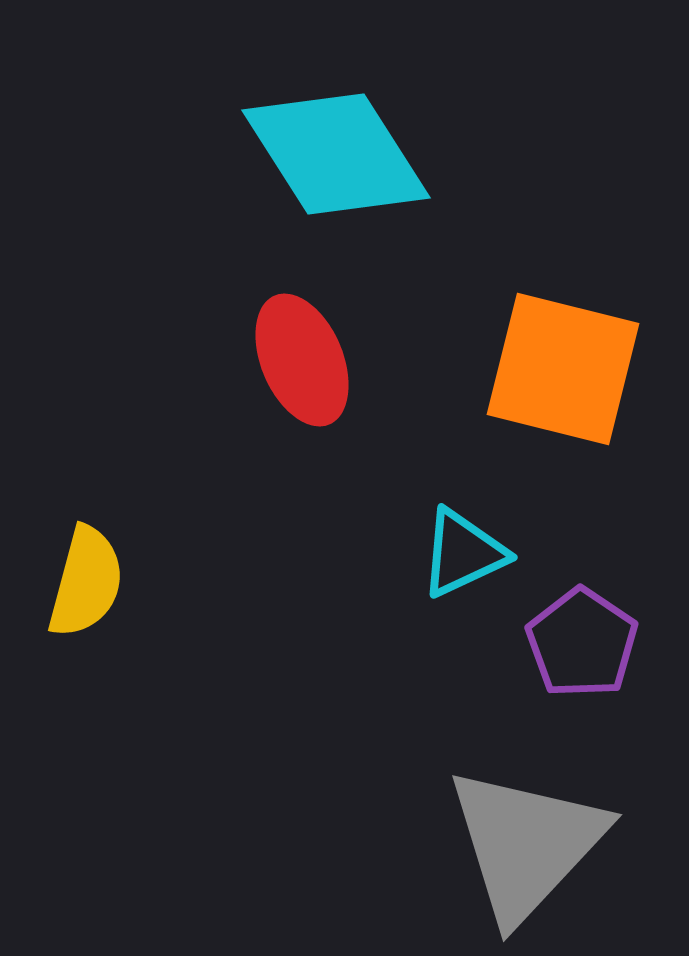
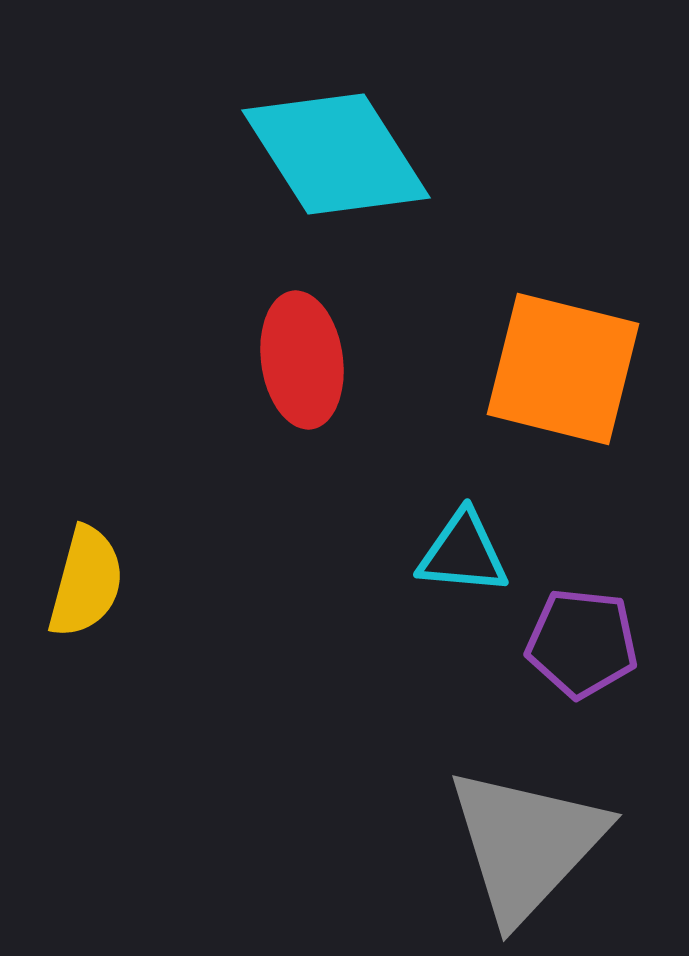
red ellipse: rotated 15 degrees clockwise
cyan triangle: rotated 30 degrees clockwise
purple pentagon: rotated 28 degrees counterclockwise
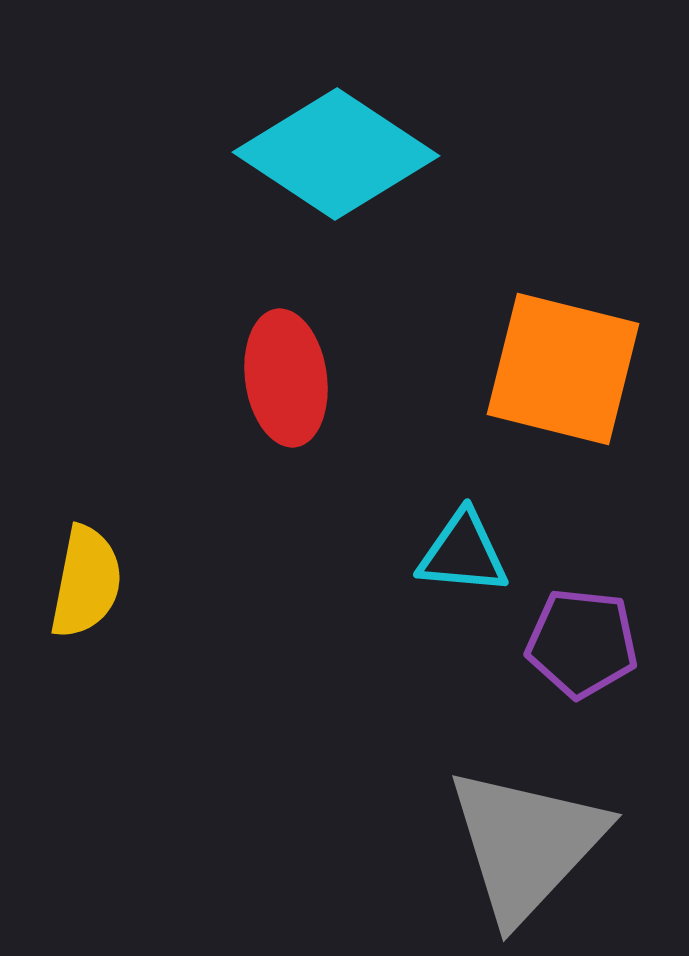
cyan diamond: rotated 24 degrees counterclockwise
red ellipse: moved 16 px left, 18 px down
yellow semicircle: rotated 4 degrees counterclockwise
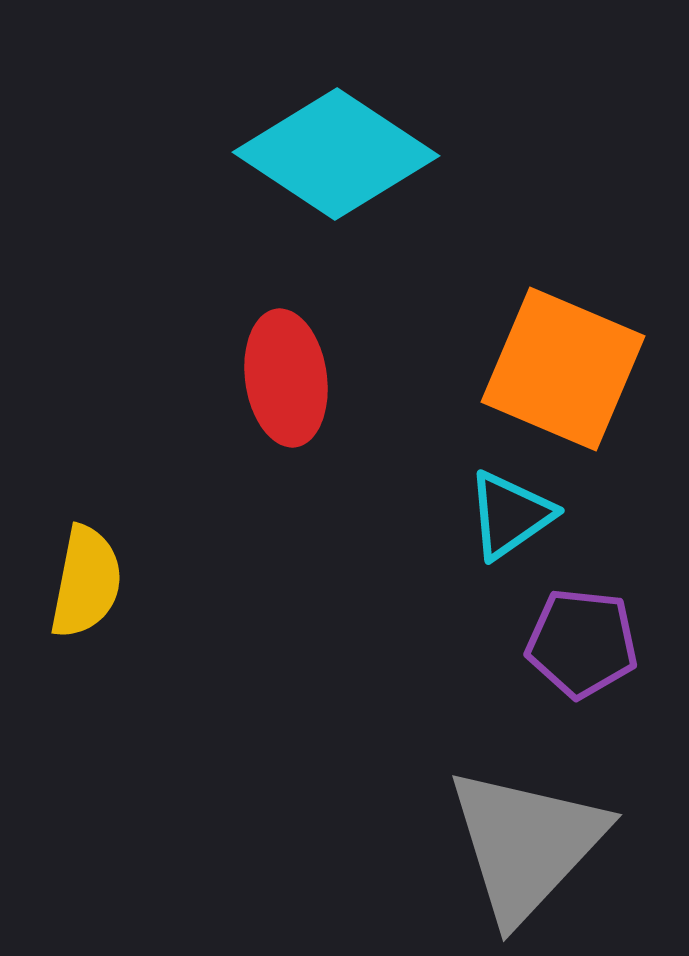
orange square: rotated 9 degrees clockwise
cyan triangle: moved 47 px right, 38 px up; rotated 40 degrees counterclockwise
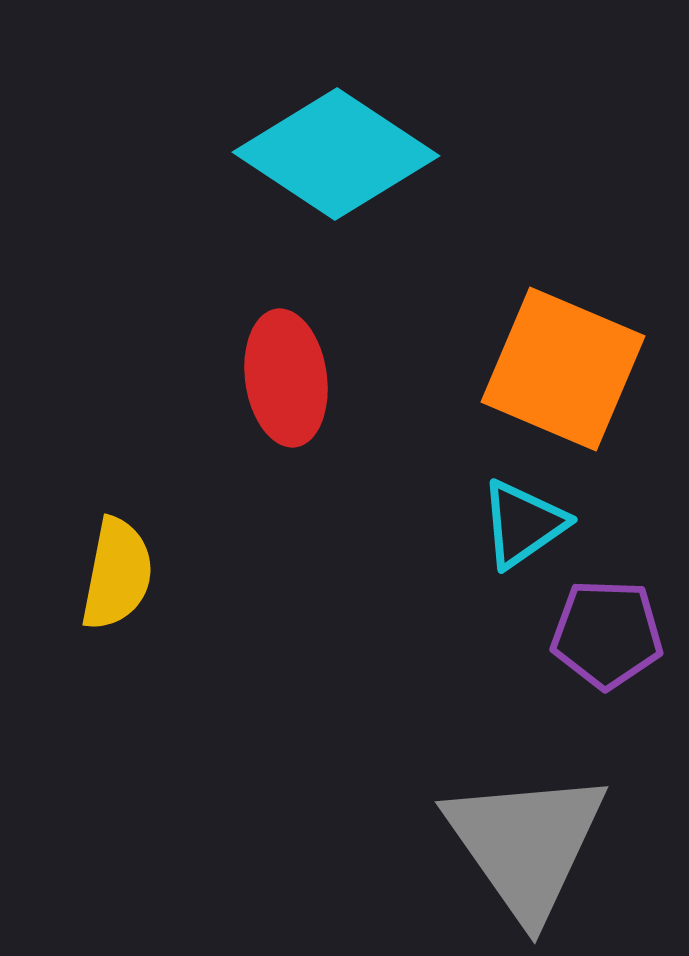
cyan triangle: moved 13 px right, 9 px down
yellow semicircle: moved 31 px right, 8 px up
purple pentagon: moved 25 px right, 9 px up; rotated 4 degrees counterclockwise
gray triangle: rotated 18 degrees counterclockwise
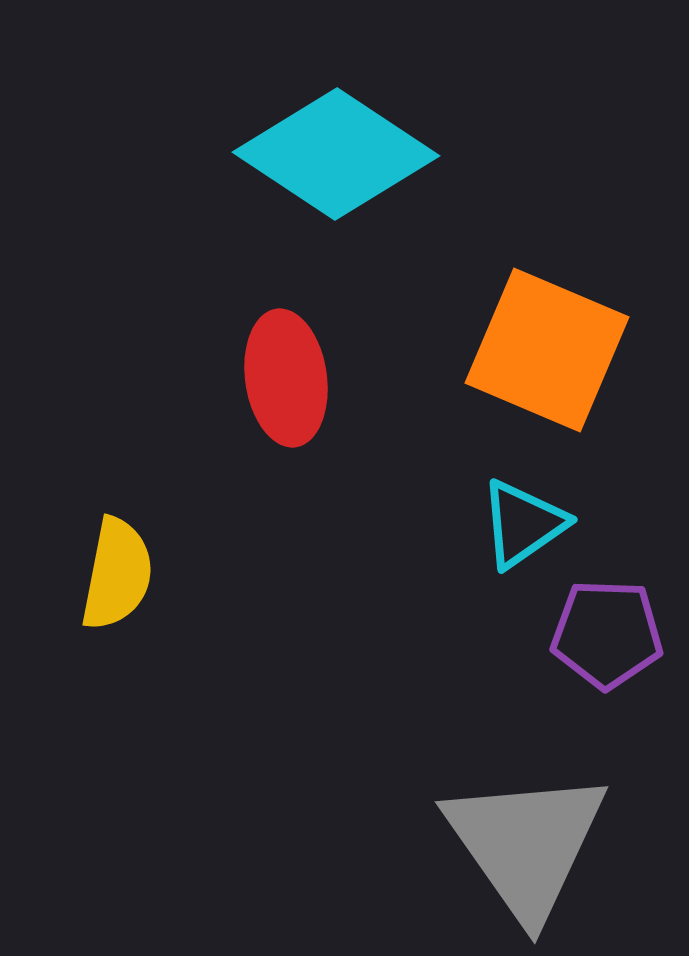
orange square: moved 16 px left, 19 px up
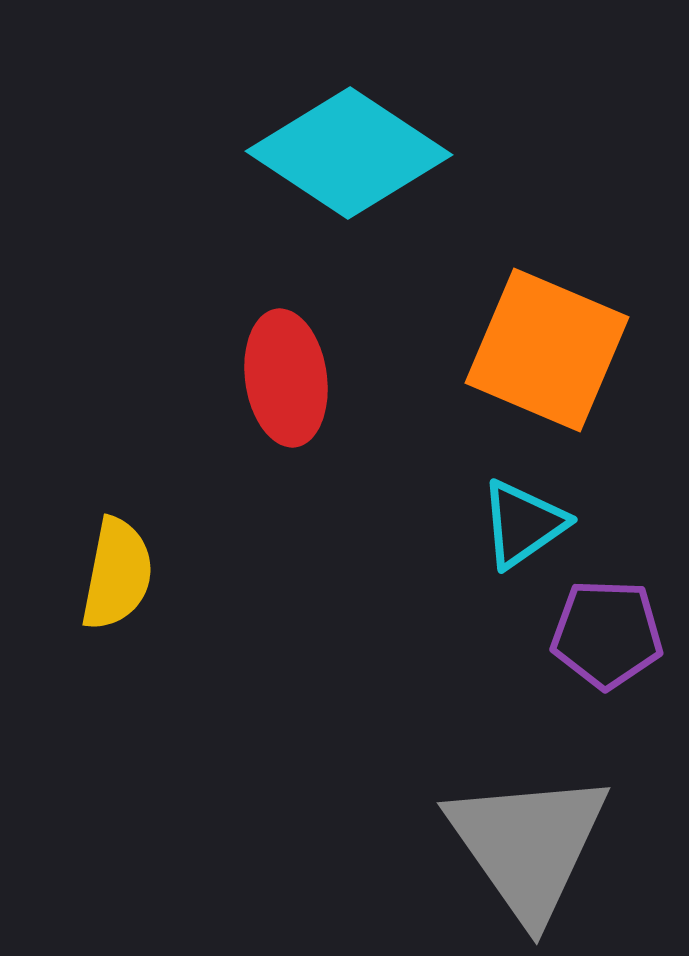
cyan diamond: moved 13 px right, 1 px up
gray triangle: moved 2 px right, 1 px down
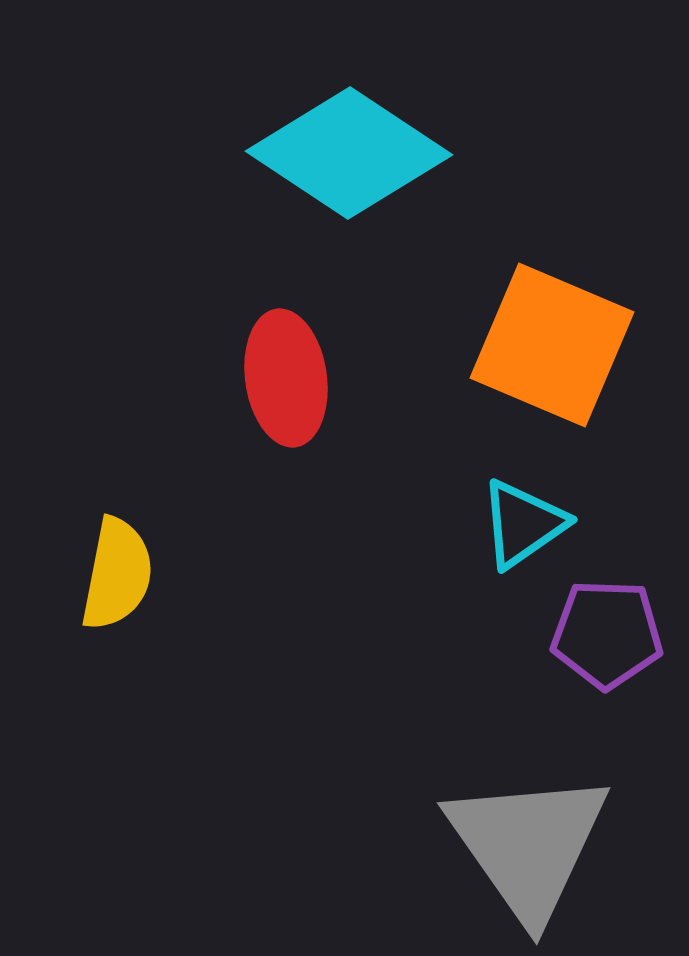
orange square: moved 5 px right, 5 px up
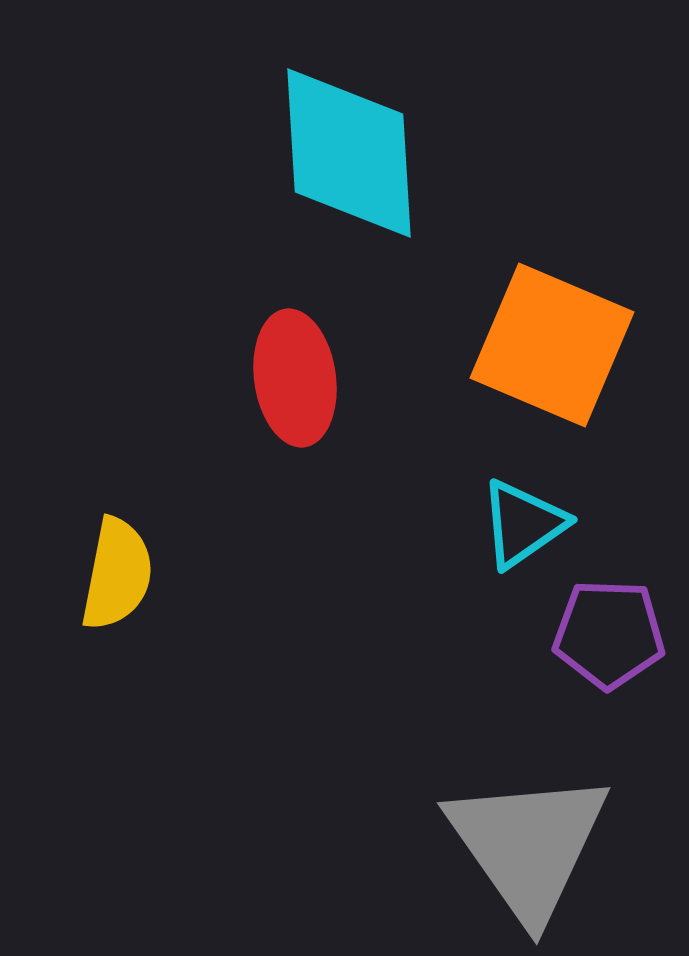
cyan diamond: rotated 53 degrees clockwise
red ellipse: moved 9 px right
purple pentagon: moved 2 px right
